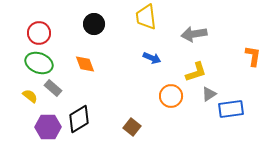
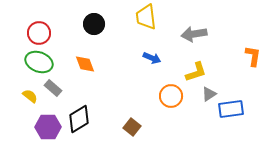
green ellipse: moved 1 px up
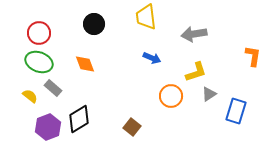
blue rectangle: moved 5 px right, 2 px down; rotated 65 degrees counterclockwise
purple hexagon: rotated 20 degrees counterclockwise
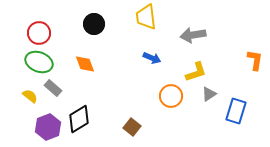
gray arrow: moved 1 px left, 1 px down
orange L-shape: moved 2 px right, 4 px down
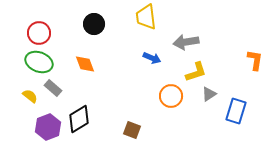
gray arrow: moved 7 px left, 7 px down
brown square: moved 3 px down; rotated 18 degrees counterclockwise
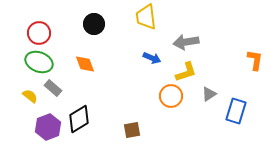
yellow L-shape: moved 10 px left
brown square: rotated 30 degrees counterclockwise
